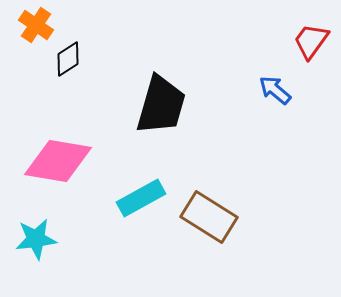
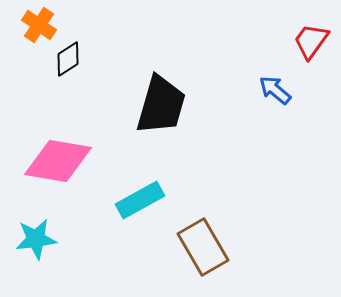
orange cross: moved 3 px right
cyan rectangle: moved 1 px left, 2 px down
brown rectangle: moved 6 px left, 30 px down; rotated 28 degrees clockwise
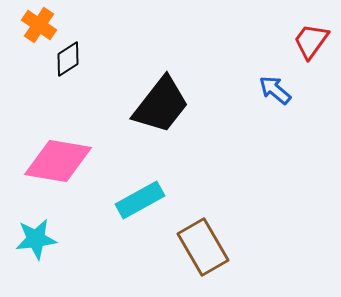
black trapezoid: rotated 22 degrees clockwise
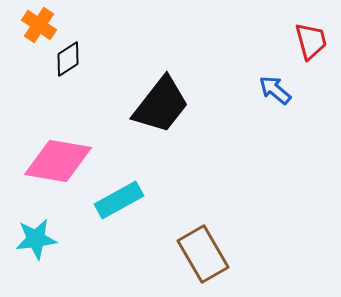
red trapezoid: rotated 129 degrees clockwise
cyan rectangle: moved 21 px left
brown rectangle: moved 7 px down
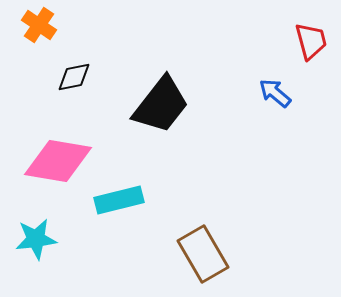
black diamond: moved 6 px right, 18 px down; rotated 21 degrees clockwise
blue arrow: moved 3 px down
cyan rectangle: rotated 15 degrees clockwise
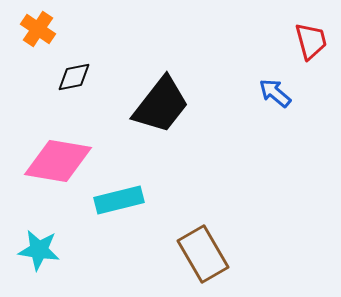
orange cross: moved 1 px left, 4 px down
cyan star: moved 3 px right, 11 px down; rotated 15 degrees clockwise
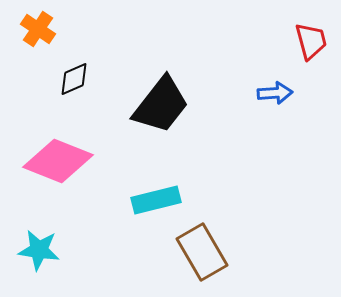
black diamond: moved 2 px down; rotated 12 degrees counterclockwise
blue arrow: rotated 136 degrees clockwise
pink diamond: rotated 12 degrees clockwise
cyan rectangle: moved 37 px right
brown rectangle: moved 1 px left, 2 px up
